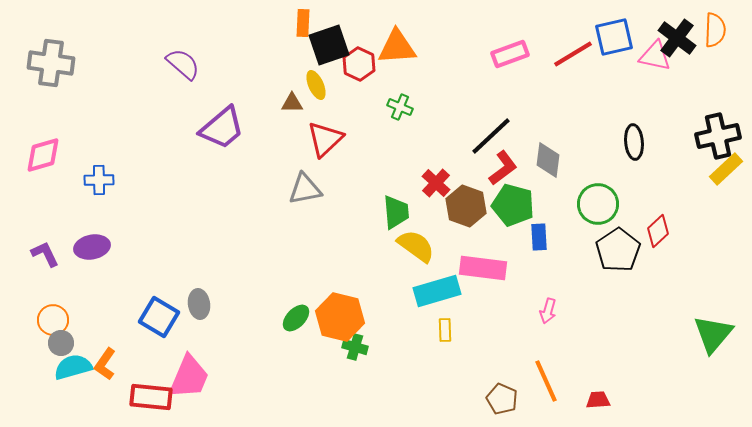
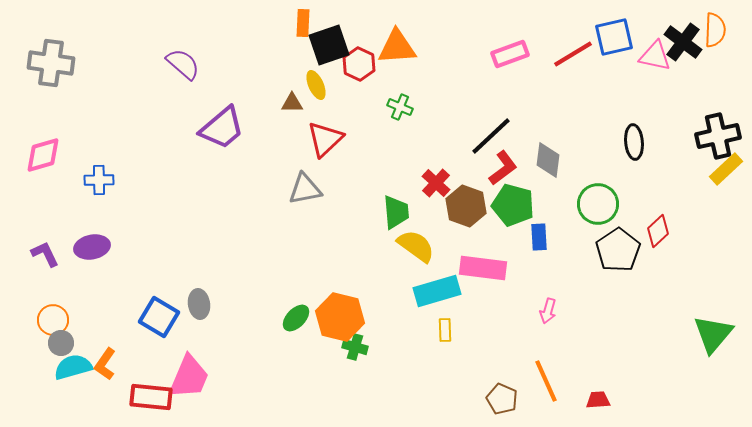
black cross at (677, 38): moved 6 px right, 4 px down
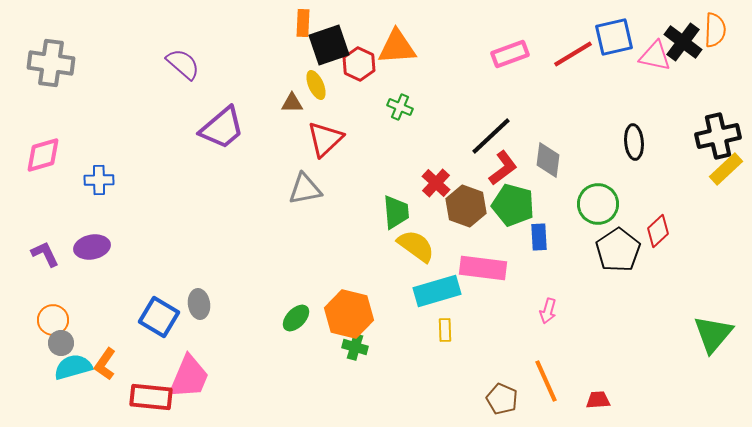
orange hexagon at (340, 317): moved 9 px right, 3 px up
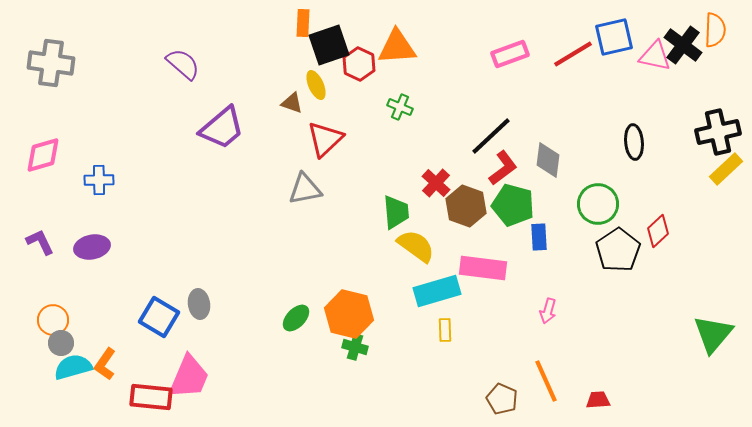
black cross at (683, 42): moved 3 px down
brown triangle at (292, 103): rotated 20 degrees clockwise
black cross at (718, 136): moved 4 px up
purple L-shape at (45, 254): moved 5 px left, 12 px up
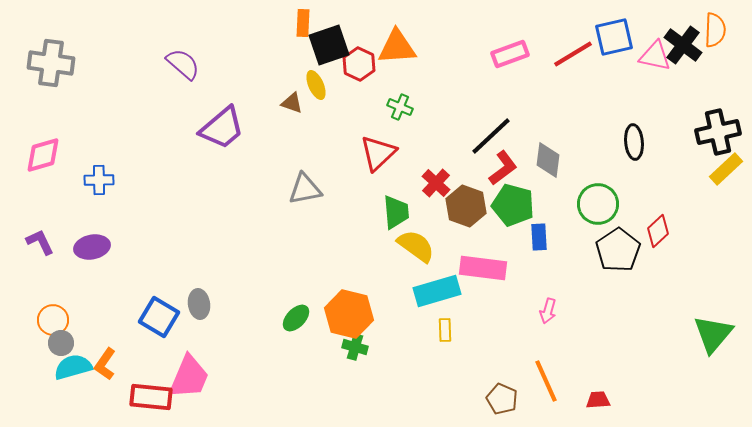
red triangle at (325, 139): moved 53 px right, 14 px down
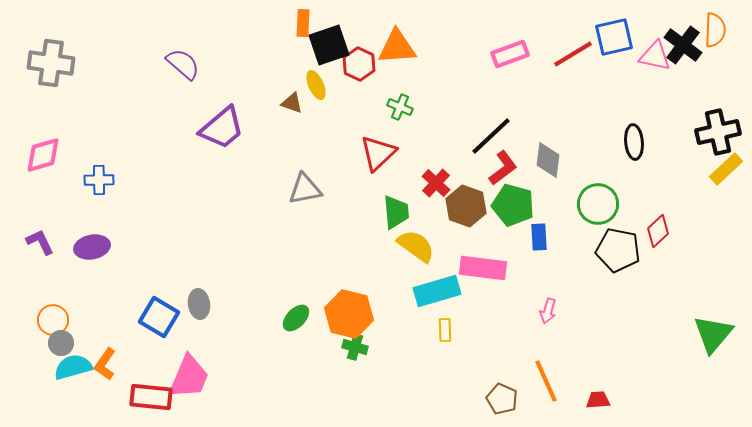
black pentagon at (618, 250): rotated 27 degrees counterclockwise
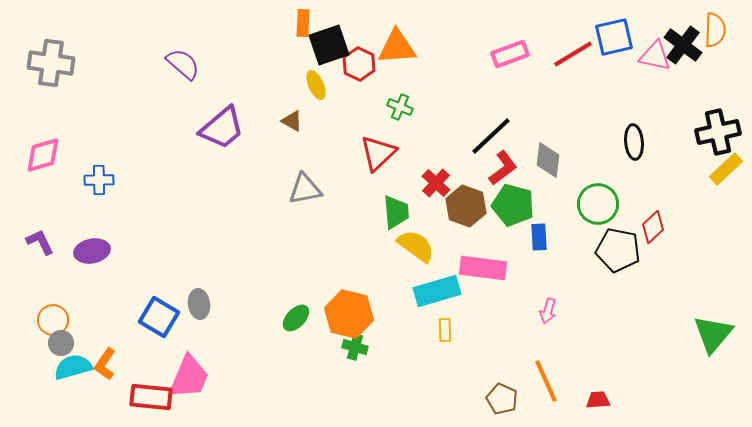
brown triangle at (292, 103): moved 18 px down; rotated 10 degrees clockwise
red diamond at (658, 231): moved 5 px left, 4 px up
purple ellipse at (92, 247): moved 4 px down
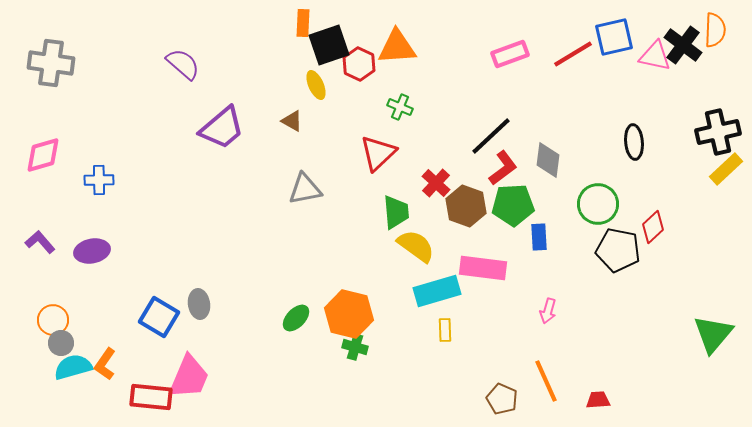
green pentagon at (513, 205): rotated 18 degrees counterclockwise
purple L-shape at (40, 242): rotated 16 degrees counterclockwise
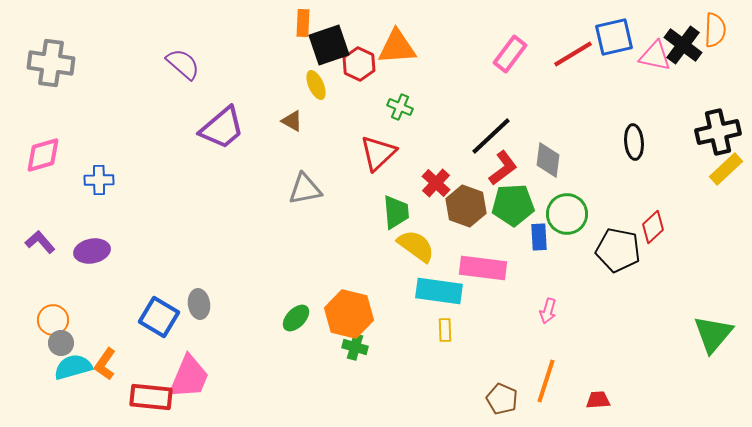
pink rectangle at (510, 54): rotated 33 degrees counterclockwise
green circle at (598, 204): moved 31 px left, 10 px down
cyan rectangle at (437, 291): moved 2 px right; rotated 24 degrees clockwise
orange line at (546, 381): rotated 42 degrees clockwise
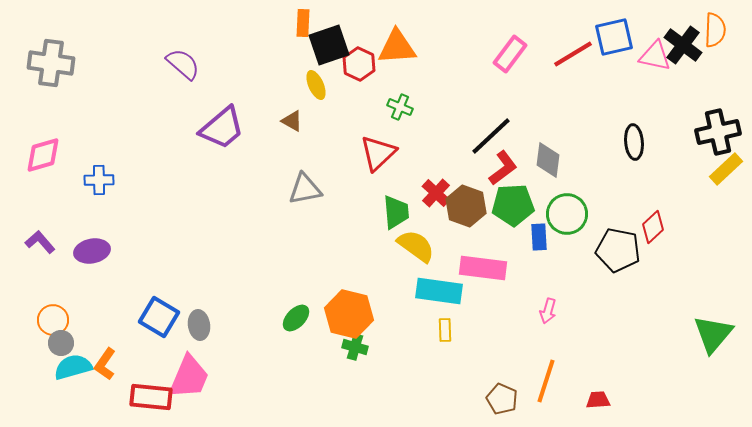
red cross at (436, 183): moved 10 px down
gray ellipse at (199, 304): moved 21 px down
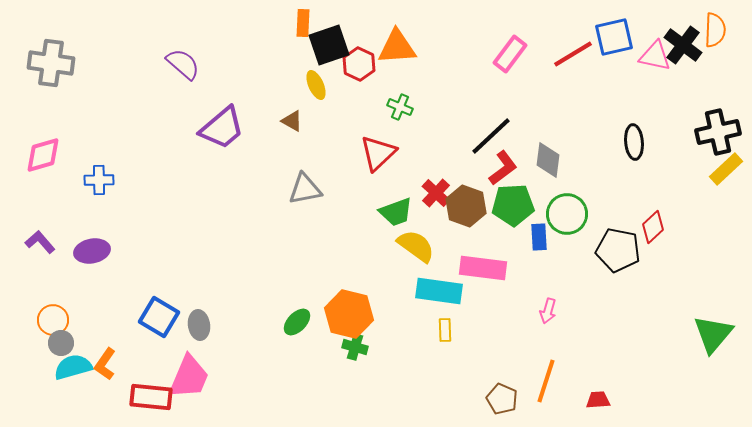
green trapezoid at (396, 212): rotated 75 degrees clockwise
green ellipse at (296, 318): moved 1 px right, 4 px down
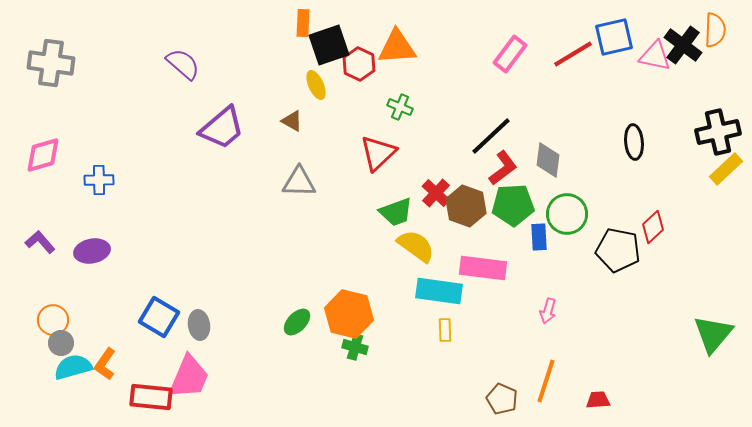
gray triangle at (305, 189): moved 6 px left, 7 px up; rotated 12 degrees clockwise
